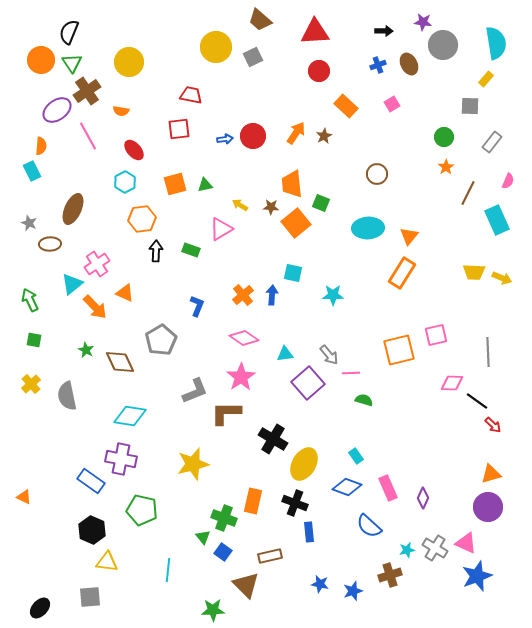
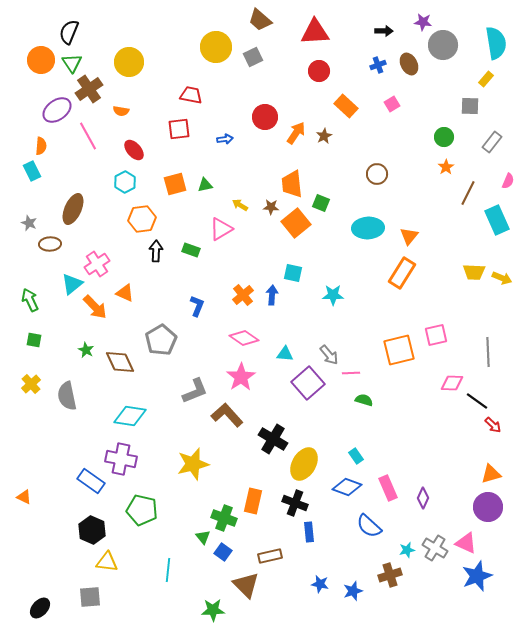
brown cross at (87, 91): moved 2 px right, 2 px up
red circle at (253, 136): moved 12 px right, 19 px up
cyan triangle at (285, 354): rotated 12 degrees clockwise
brown L-shape at (226, 413): moved 1 px right, 2 px down; rotated 48 degrees clockwise
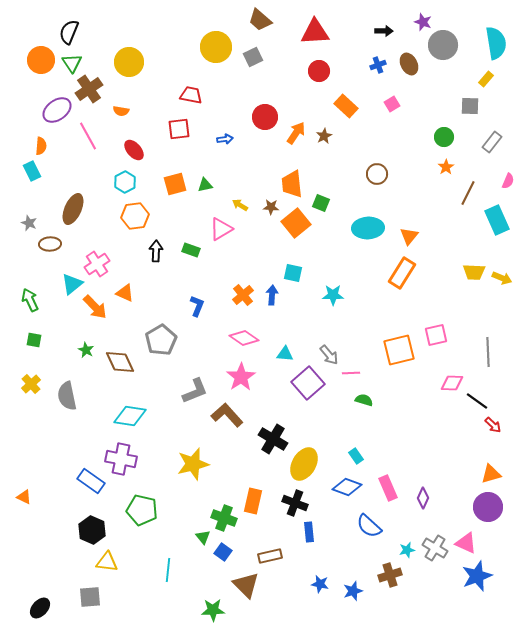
purple star at (423, 22): rotated 12 degrees clockwise
orange hexagon at (142, 219): moved 7 px left, 3 px up
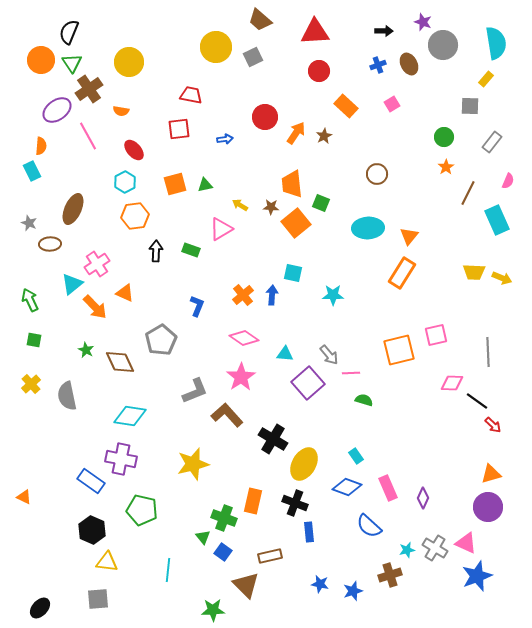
gray square at (90, 597): moved 8 px right, 2 px down
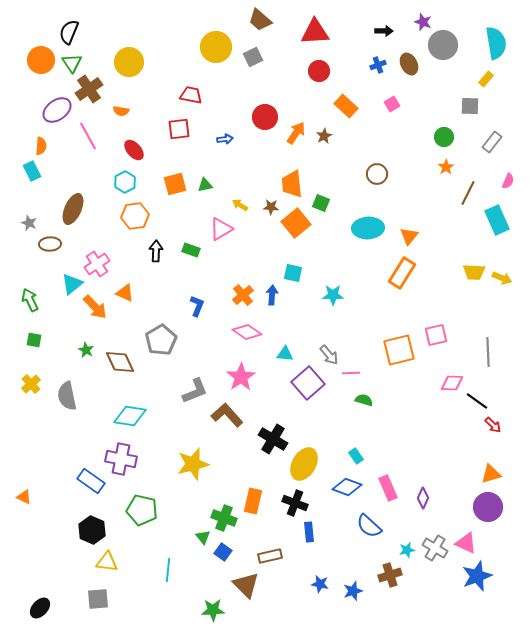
pink diamond at (244, 338): moved 3 px right, 6 px up
